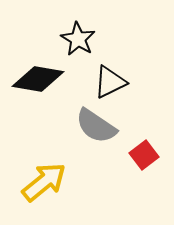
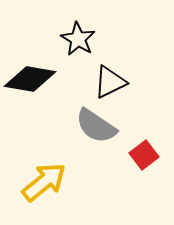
black diamond: moved 8 px left
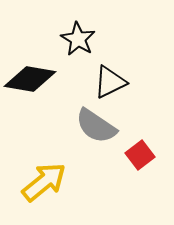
red square: moved 4 px left
